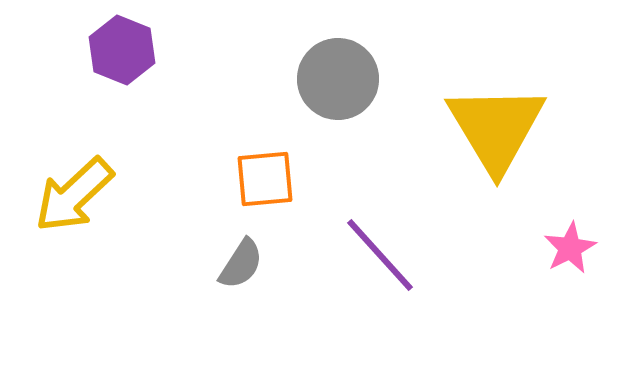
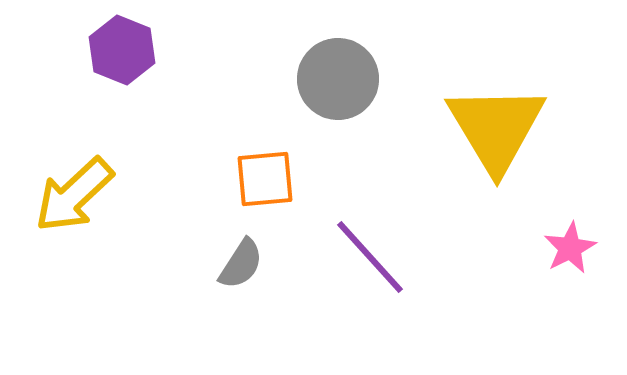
purple line: moved 10 px left, 2 px down
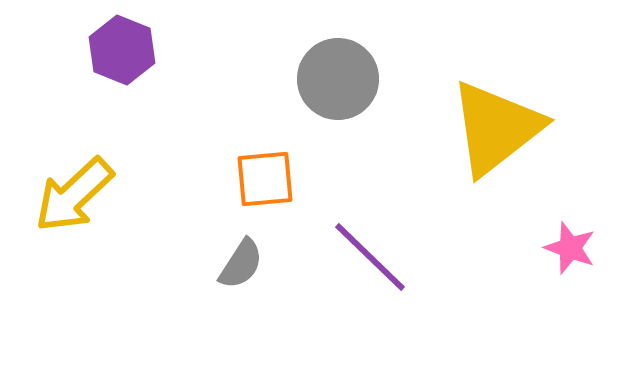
yellow triangle: rotated 23 degrees clockwise
pink star: rotated 24 degrees counterclockwise
purple line: rotated 4 degrees counterclockwise
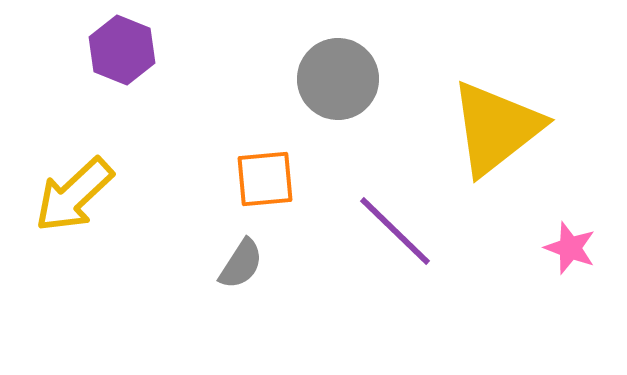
purple line: moved 25 px right, 26 px up
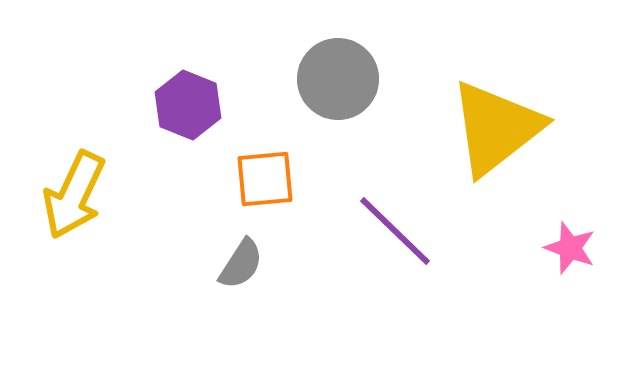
purple hexagon: moved 66 px right, 55 px down
yellow arrow: rotated 22 degrees counterclockwise
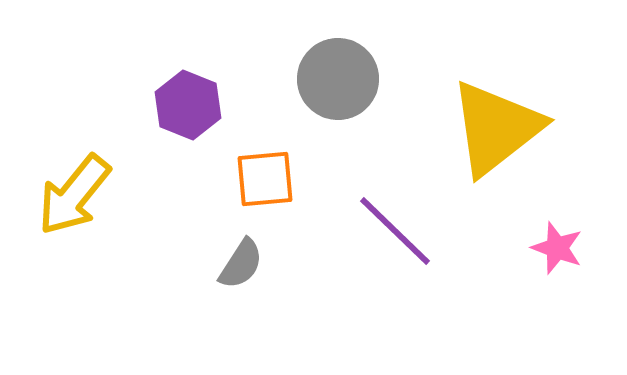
yellow arrow: rotated 14 degrees clockwise
pink star: moved 13 px left
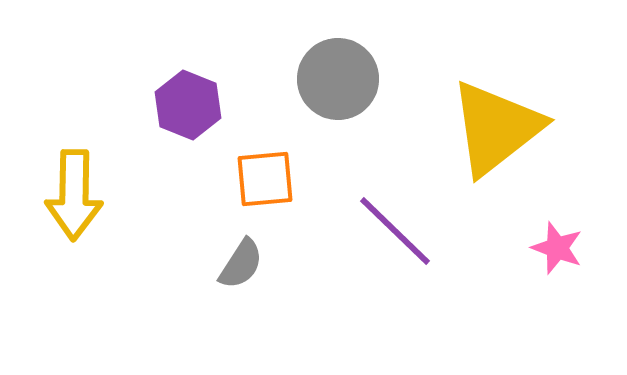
yellow arrow: rotated 38 degrees counterclockwise
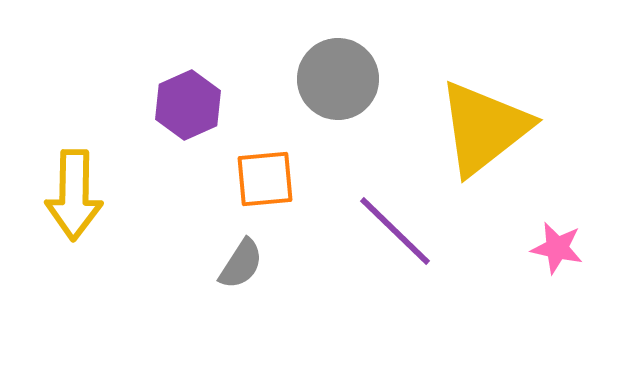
purple hexagon: rotated 14 degrees clockwise
yellow triangle: moved 12 px left
pink star: rotated 8 degrees counterclockwise
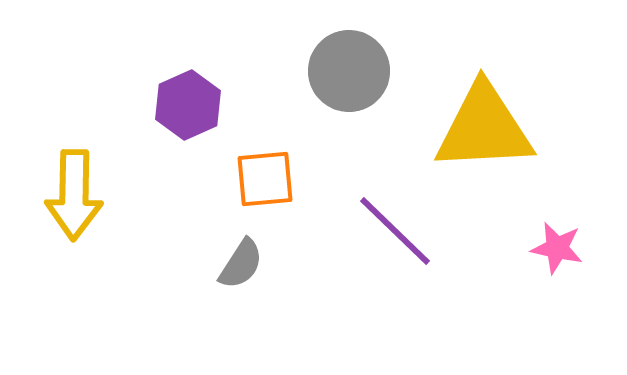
gray circle: moved 11 px right, 8 px up
yellow triangle: rotated 35 degrees clockwise
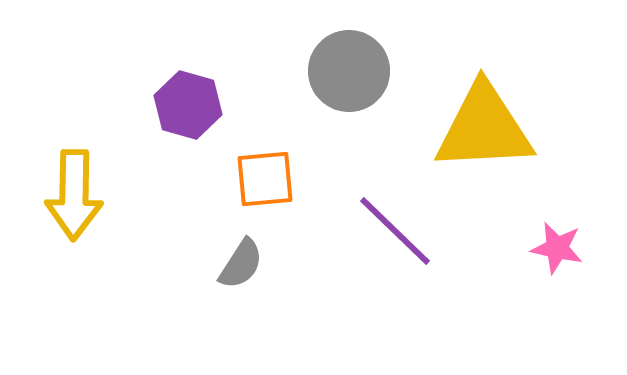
purple hexagon: rotated 20 degrees counterclockwise
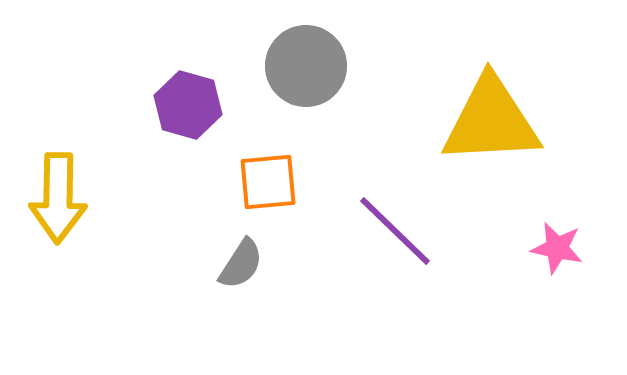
gray circle: moved 43 px left, 5 px up
yellow triangle: moved 7 px right, 7 px up
orange square: moved 3 px right, 3 px down
yellow arrow: moved 16 px left, 3 px down
